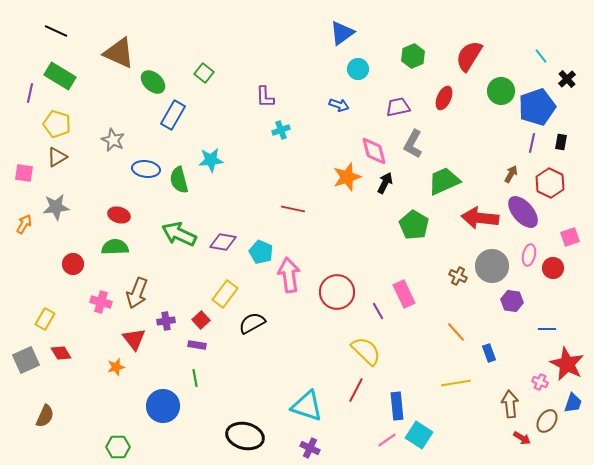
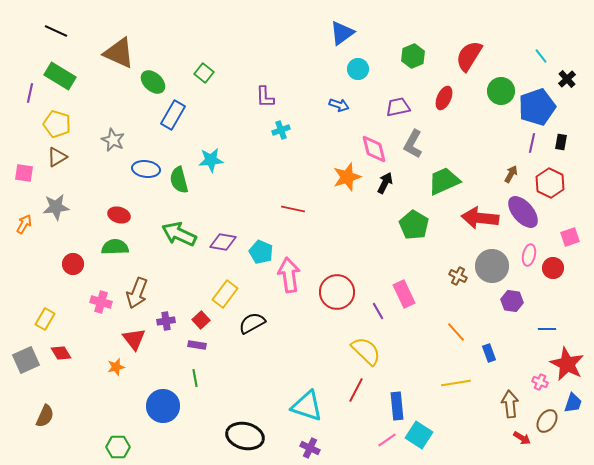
pink diamond at (374, 151): moved 2 px up
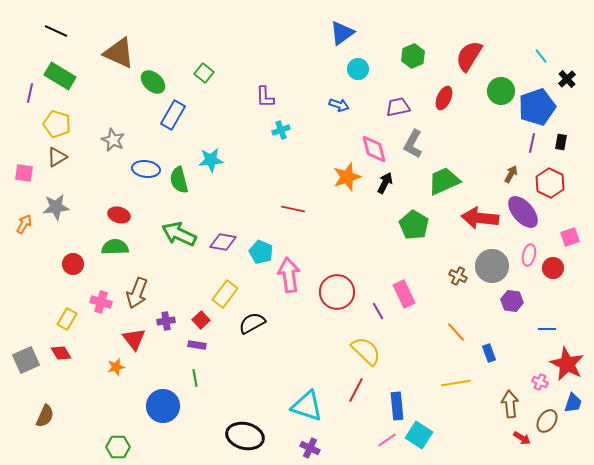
yellow rectangle at (45, 319): moved 22 px right
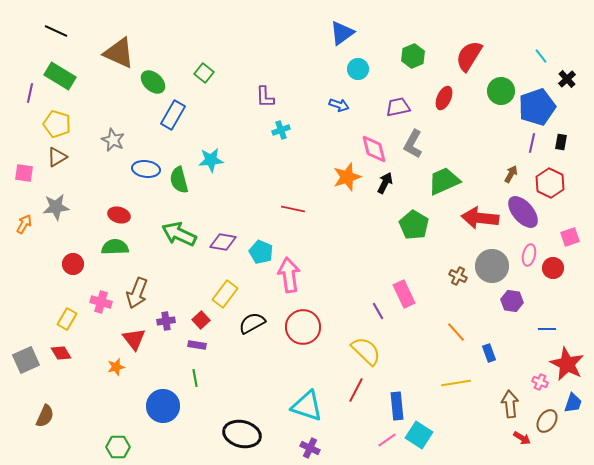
red circle at (337, 292): moved 34 px left, 35 px down
black ellipse at (245, 436): moved 3 px left, 2 px up
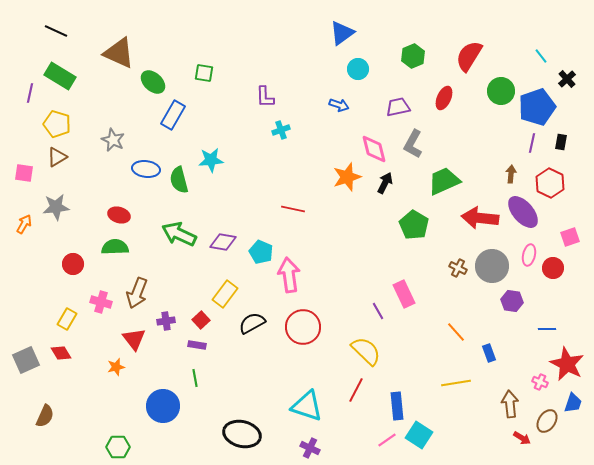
green square at (204, 73): rotated 30 degrees counterclockwise
brown arrow at (511, 174): rotated 24 degrees counterclockwise
brown cross at (458, 276): moved 8 px up
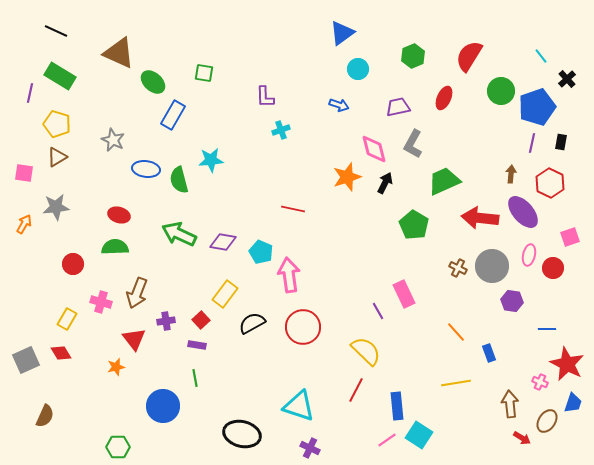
cyan triangle at (307, 406): moved 8 px left
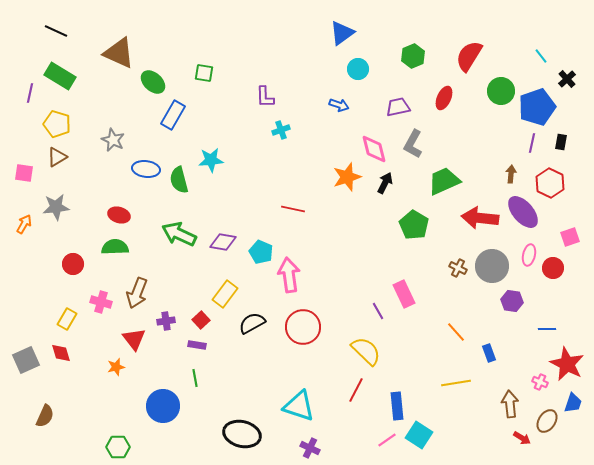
red diamond at (61, 353): rotated 15 degrees clockwise
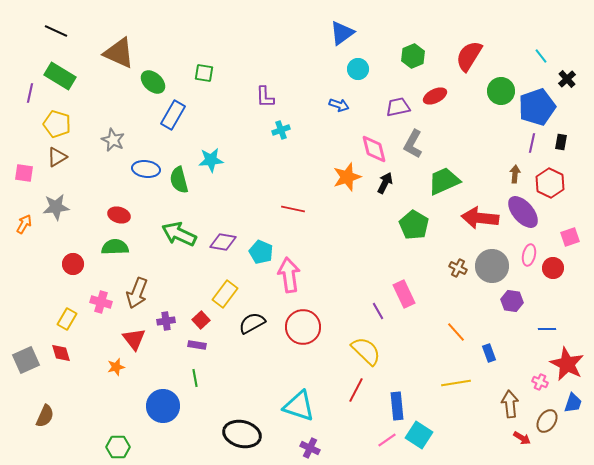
red ellipse at (444, 98): moved 9 px left, 2 px up; rotated 40 degrees clockwise
brown arrow at (511, 174): moved 4 px right
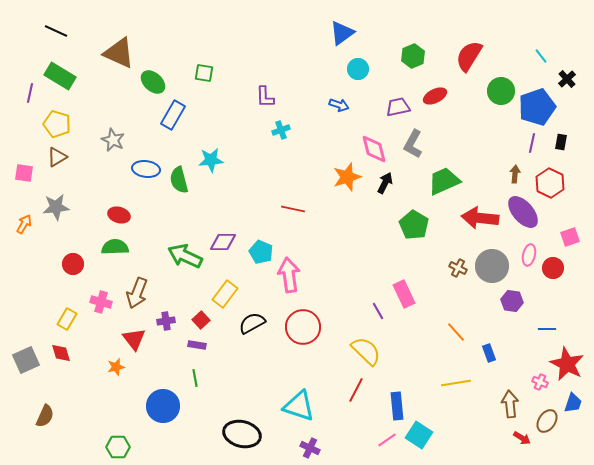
green arrow at (179, 234): moved 6 px right, 22 px down
purple diamond at (223, 242): rotated 8 degrees counterclockwise
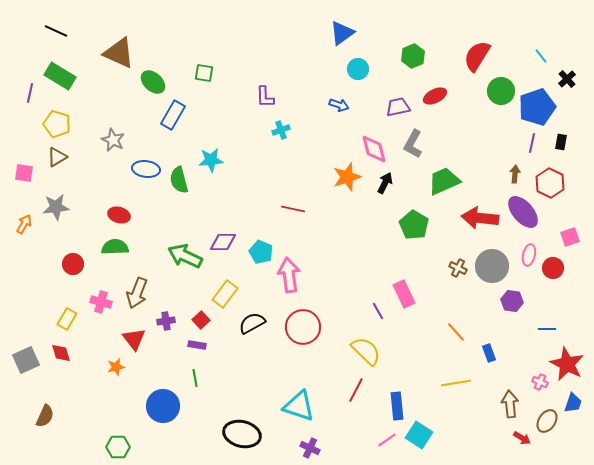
red semicircle at (469, 56): moved 8 px right
